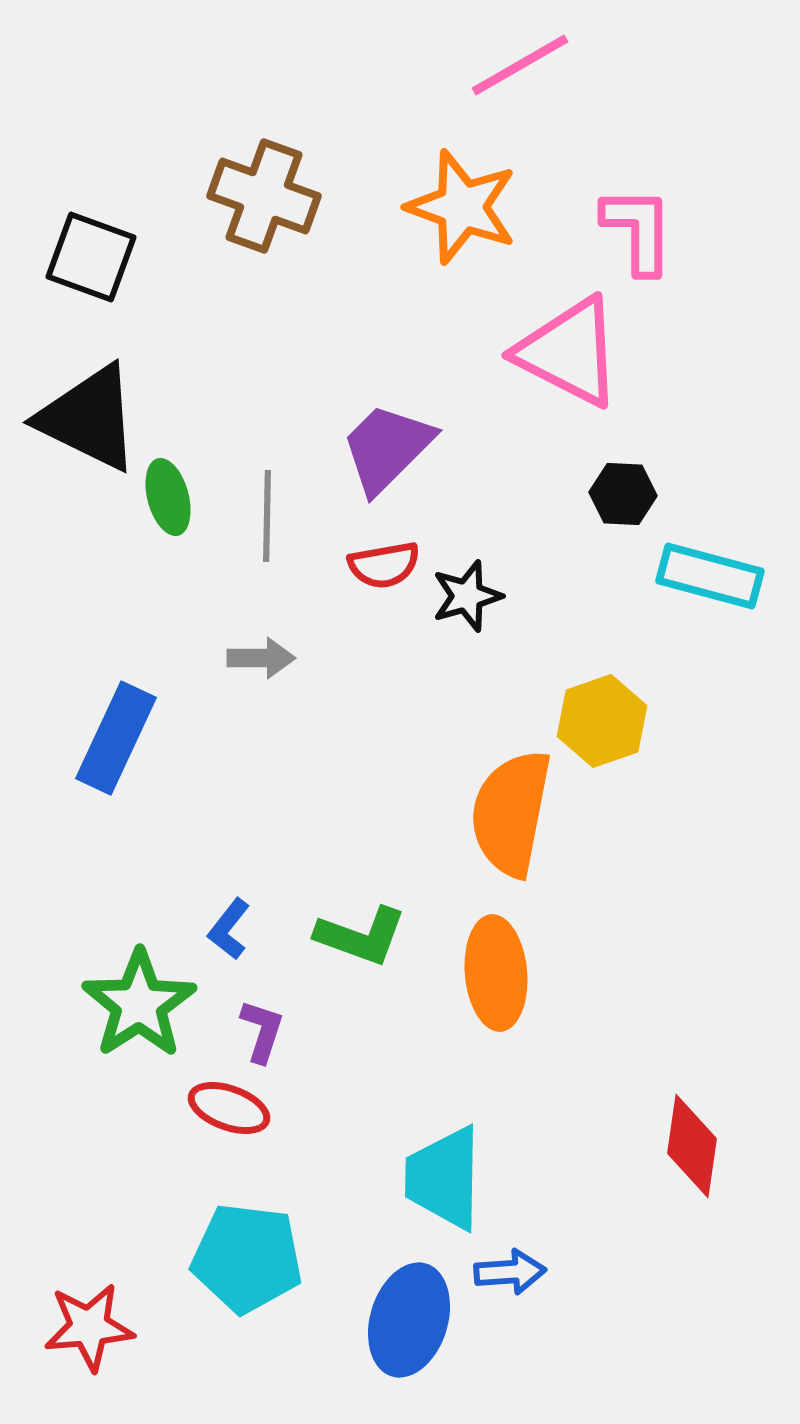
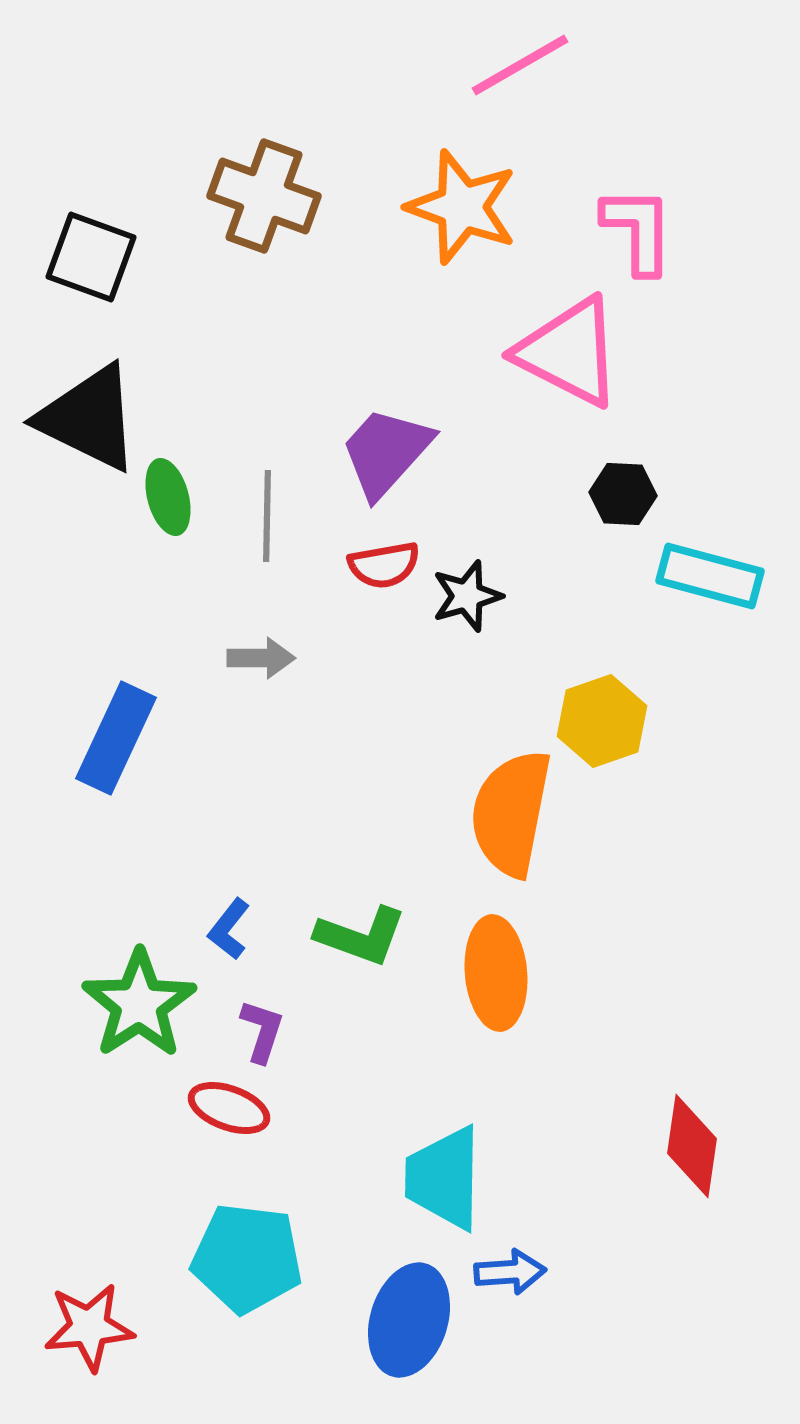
purple trapezoid: moved 1 px left, 4 px down; rotated 3 degrees counterclockwise
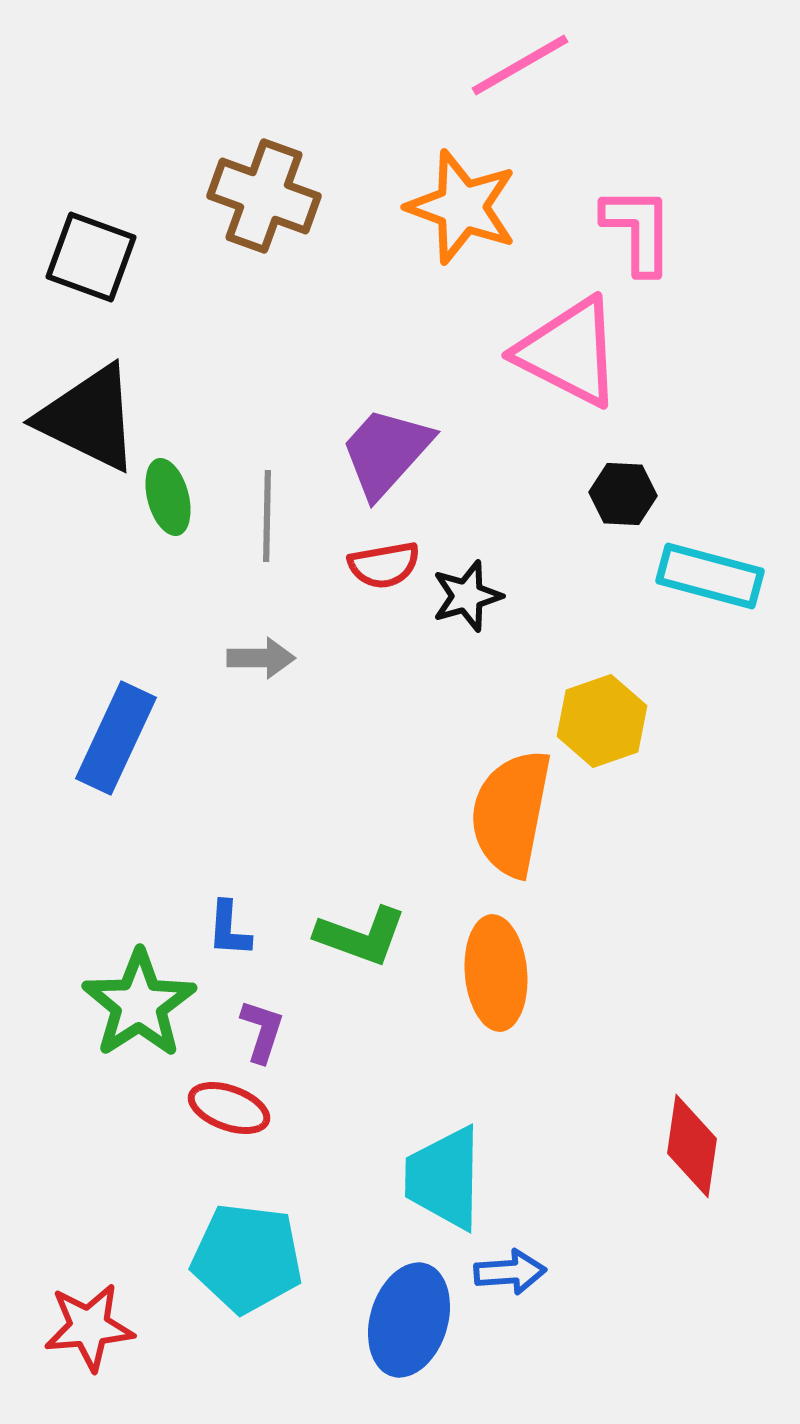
blue L-shape: rotated 34 degrees counterclockwise
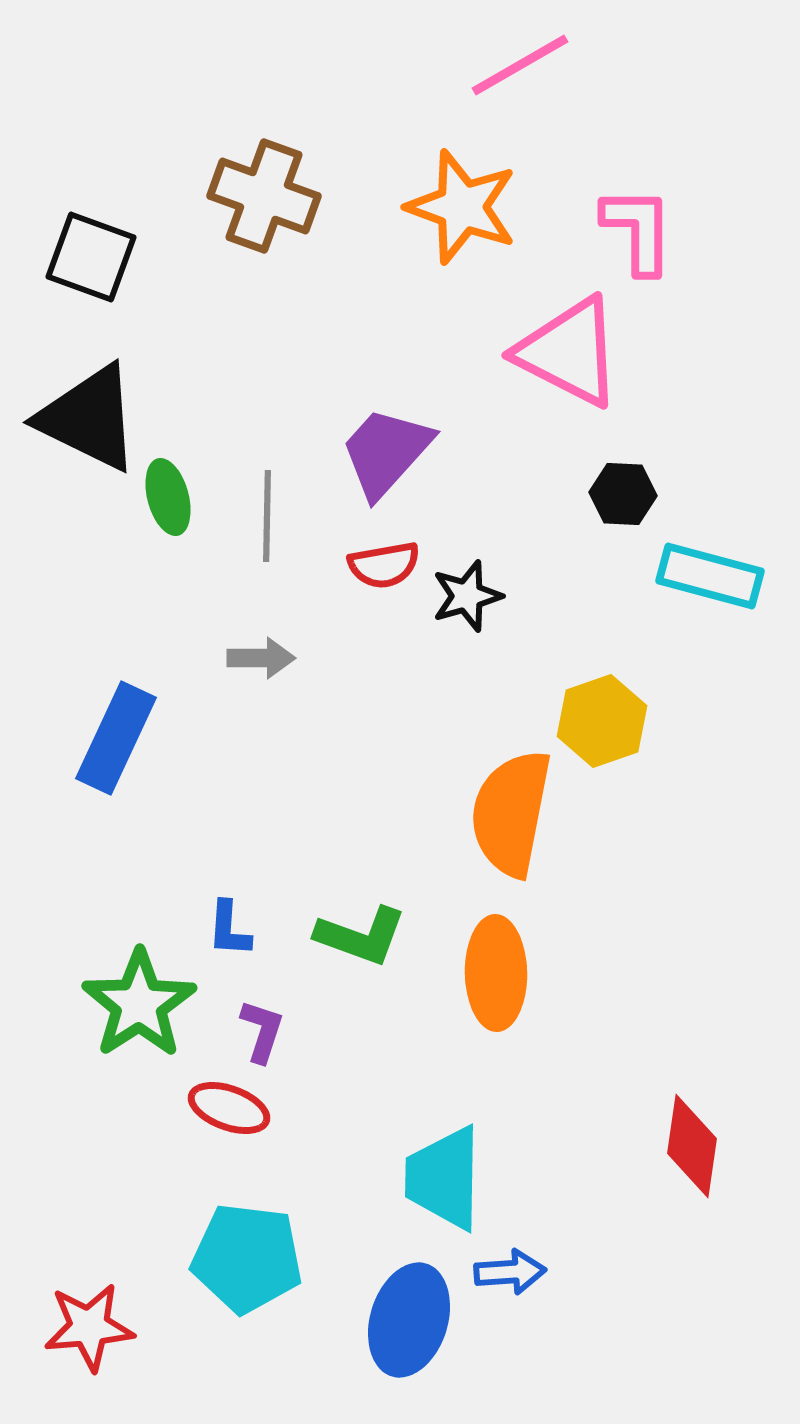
orange ellipse: rotated 4 degrees clockwise
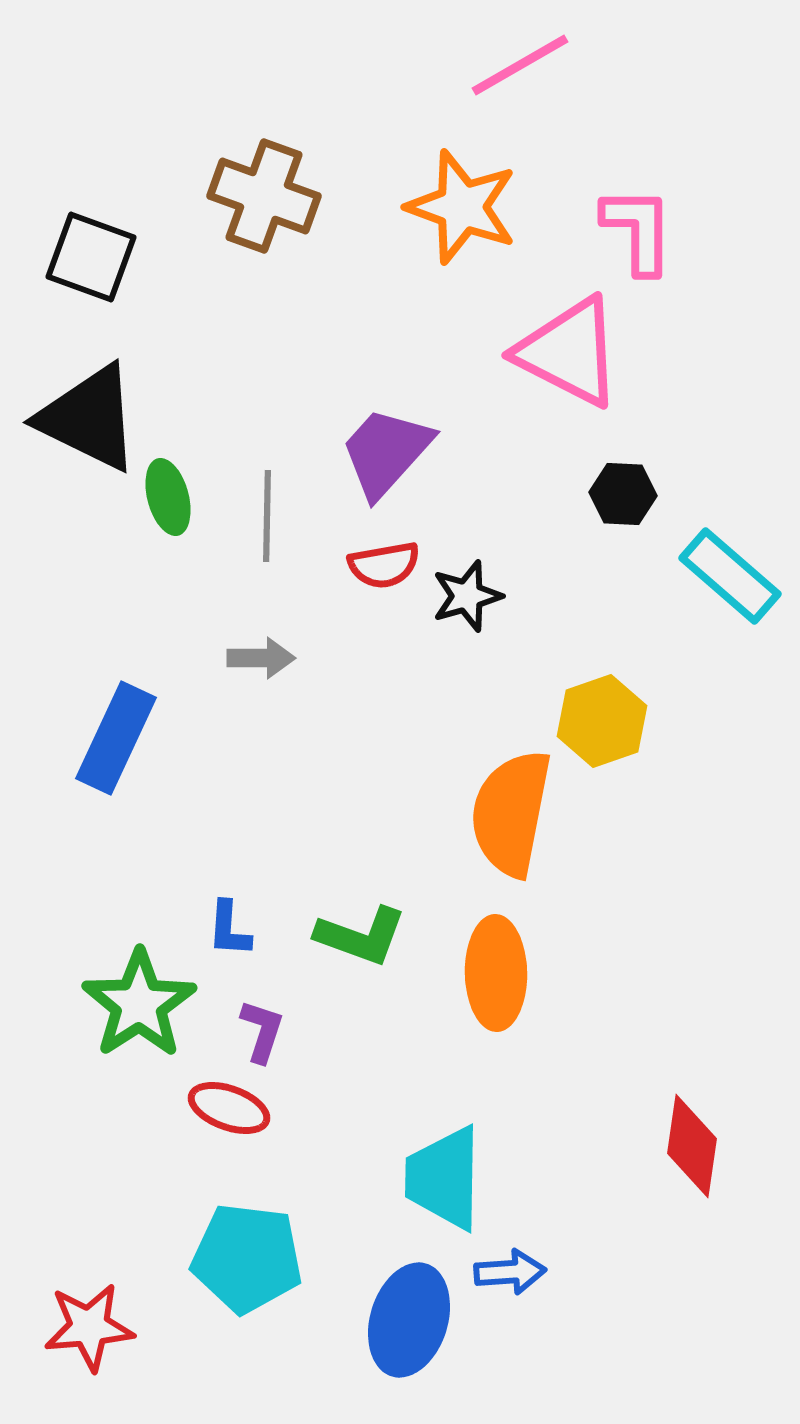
cyan rectangle: moved 20 px right; rotated 26 degrees clockwise
